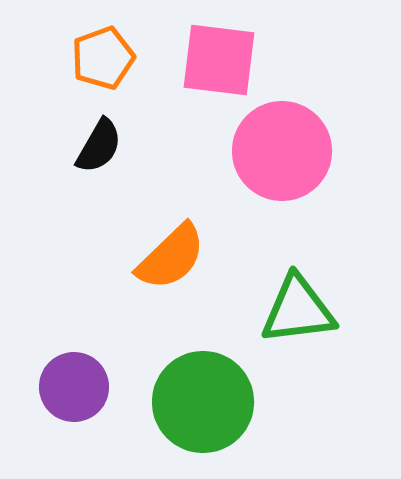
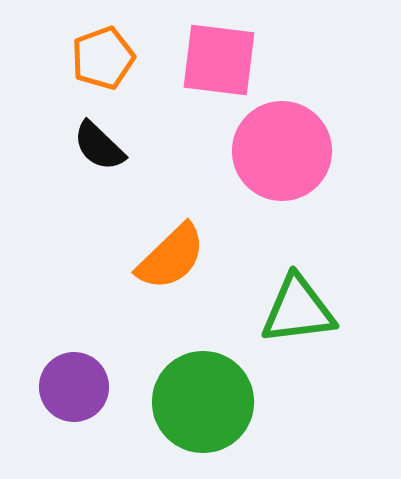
black semicircle: rotated 104 degrees clockwise
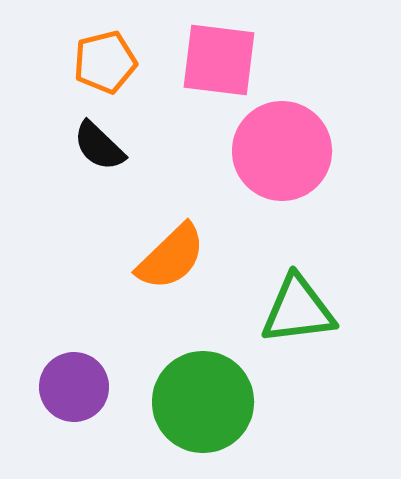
orange pentagon: moved 2 px right, 4 px down; rotated 6 degrees clockwise
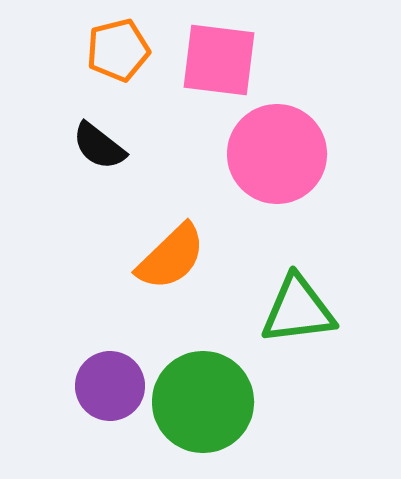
orange pentagon: moved 13 px right, 12 px up
black semicircle: rotated 6 degrees counterclockwise
pink circle: moved 5 px left, 3 px down
purple circle: moved 36 px right, 1 px up
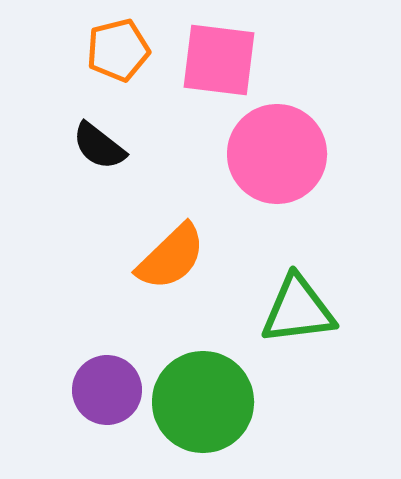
purple circle: moved 3 px left, 4 px down
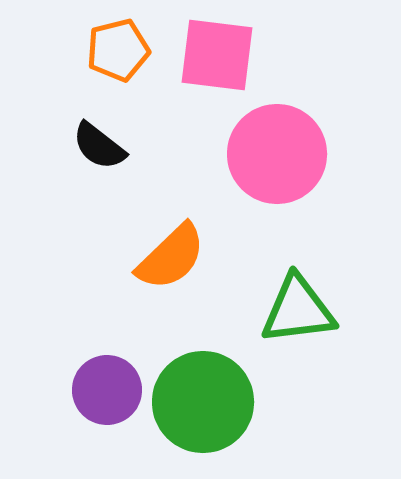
pink square: moved 2 px left, 5 px up
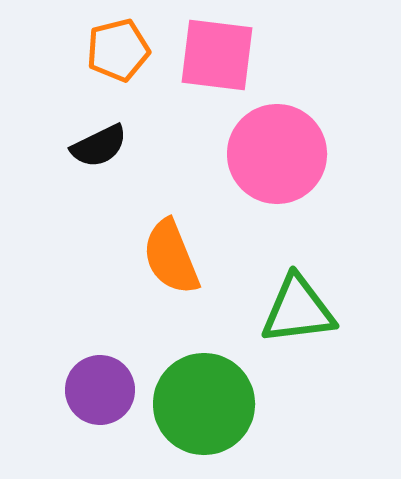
black semicircle: rotated 64 degrees counterclockwise
orange semicircle: rotated 112 degrees clockwise
purple circle: moved 7 px left
green circle: moved 1 px right, 2 px down
